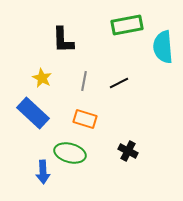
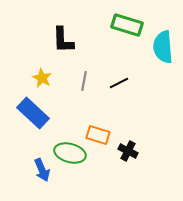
green rectangle: rotated 28 degrees clockwise
orange rectangle: moved 13 px right, 16 px down
blue arrow: moved 1 px left, 2 px up; rotated 20 degrees counterclockwise
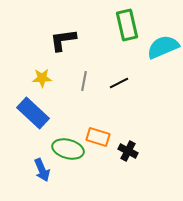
green rectangle: rotated 60 degrees clockwise
black L-shape: rotated 84 degrees clockwise
cyan semicircle: rotated 72 degrees clockwise
yellow star: rotated 30 degrees counterclockwise
orange rectangle: moved 2 px down
green ellipse: moved 2 px left, 4 px up
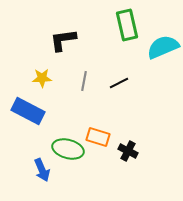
blue rectangle: moved 5 px left, 2 px up; rotated 16 degrees counterclockwise
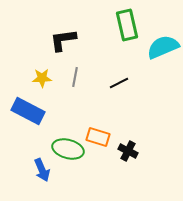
gray line: moved 9 px left, 4 px up
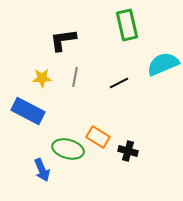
cyan semicircle: moved 17 px down
orange rectangle: rotated 15 degrees clockwise
black cross: rotated 12 degrees counterclockwise
